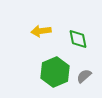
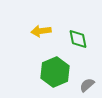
gray semicircle: moved 3 px right, 9 px down
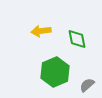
green diamond: moved 1 px left
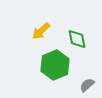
yellow arrow: rotated 36 degrees counterclockwise
green hexagon: moved 7 px up
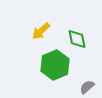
gray semicircle: moved 2 px down
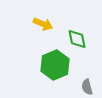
yellow arrow: moved 2 px right, 7 px up; rotated 114 degrees counterclockwise
gray semicircle: rotated 63 degrees counterclockwise
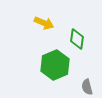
yellow arrow: moved 1 px right, 1 px up
green diamond: rotated 20 degrees clockwise
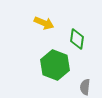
green hexagon: rotated 16 degrees counterclockwise
gray semicircle: moved 2 px left; rotated 21 degrees clockwise
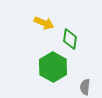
green diamond: moved 7 px left
green hexagon: moved 2 px left, 2 px down; rotated 8 degrees clockwise
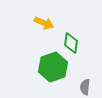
green diamond: moved 1 px right, 4 px down
green hexagon: rotated 12 degrees clockwise
